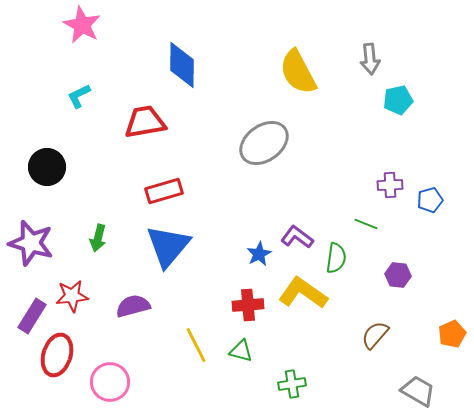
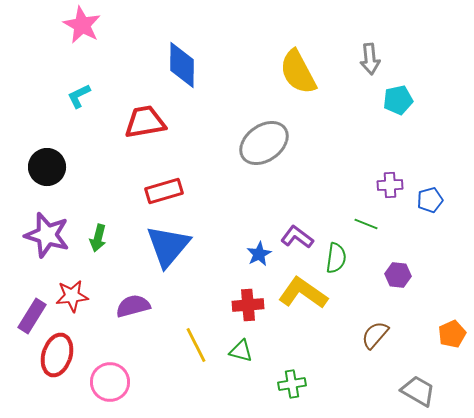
purple star: moved 16 px right, 8 px up
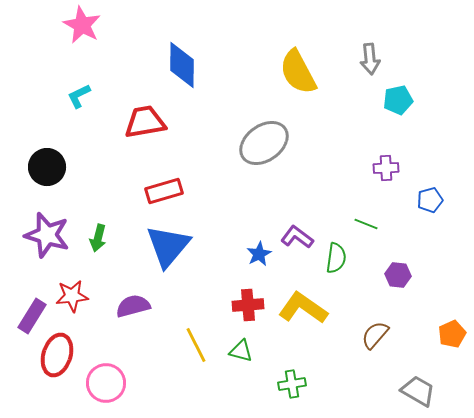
purple cross: moved 4 px left, 17 px up
yellow L-shape: moved 15 px down
pink circle: moved 4 px left, 1 px down
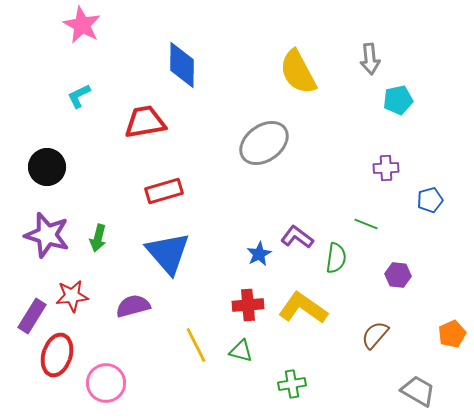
blue triangle: moved 7 px down; rotated 21 degrees counterclockwise
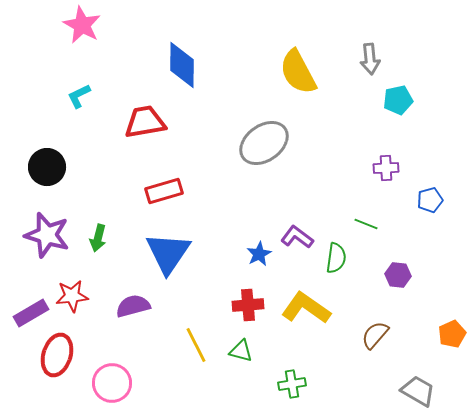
blue triangle: rotated 15 degrees clockwise
yellow L-shape: moved 3 px right
purple rectangle: moved 1 px left, 3 px up; rotated 28 degrees clockwise
pink circle: moved 6 px right
